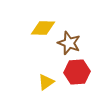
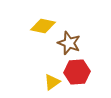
yellow diamond: moved 2 px up; rotated 10 degrees clockwise
yellow triangle: moved 6 px right
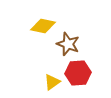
brown star: moved 1 px left, 1 px down
red hexagon: moved 1 px right, 1 px down
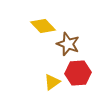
yellow diamond: rotated 35 degrees clockwise
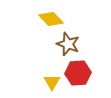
yellow diamond: moved 8 px right, 7 px up
yellow triangle: rotated 24 degrees counterclockwise
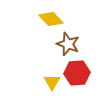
red hexagon: moved 1 px left
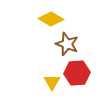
yellow diamond: rotated 15 degrees counterclockwise
brown star: moved 1 px left
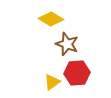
yellow triangle: rotated 24 degrees clockwise
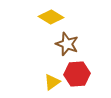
yellow diamond: moved 2 px up
red hexagon: moved 1 px down
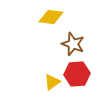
yellow diamond: rotated 25 degrees counterclockwise
brown star: moved 6 px right
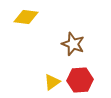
yellow diamond: moved 25 px left
red hexagon: moved 3 px right, 6 px down
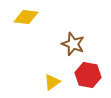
red hexagon: moved 8 px right, 5 px up; rotated 15 degrees clockwise
